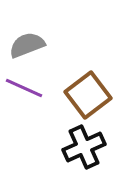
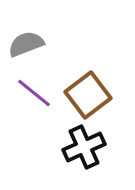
gray semicircle: moved 1 px left, 1 px up
purple line: moved 10 px right, 5 px down; rotated 15 degrees clockwise
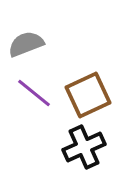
brown square: rotated 12 degrees clockwise
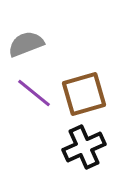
brown square: moved 4 px left, 1 px up; rotated 9 degrees clockwise
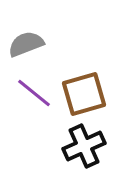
black cross: moved 1 px up
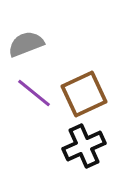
brown square: rotated 9 degrees counterclockwise
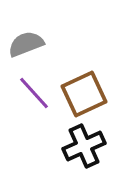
purple line: rotated 9 degrees clockwise
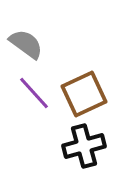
gray semicircle: rotated 57 degrees clockwise
black cross: rotated 9 degrees clockwise
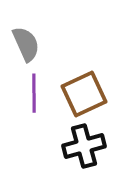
gray semicircle: rotated 30 degrees clockwise
purple line: rotated 42 degrees clockwise
